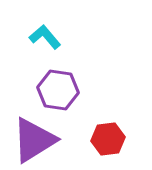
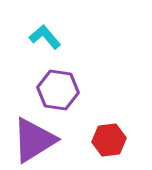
red hexagon: moved 1 px right, 1 px down
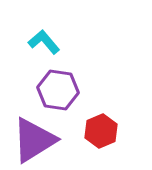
cyan L-shape: moved 1 px left, 5 px down
red hexagon: moved 8 px left, 9 px up; rotated 16 degrees counterclockwise
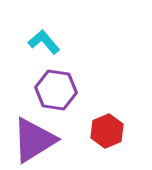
purple hexagon: moved 2 px left
red hexagon: moved 6 px right
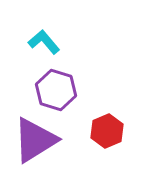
purple hexagon: rotated 9 degrees clockwise
purple triangle: moved 1 px right
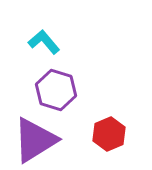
red hexagon: moved 2 px right, 3 px down
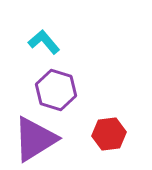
red hexagon: rotated 16 degrees clockwise
purple triangle: moved 1 px up
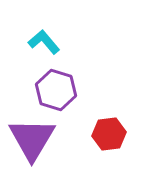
purple triangle: moved 3 px left; rotated 27 degrees counterclockwise
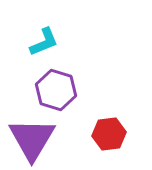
cyan L-shape: rotated 108 degrees clockwise
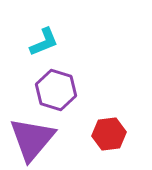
purple triangle: rotated 9 degrees clockwise
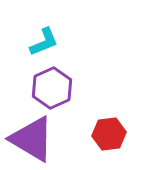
purple hexagon: moved 4 px left, 2 px up; rotated 18 degrees clockwise
purple triangle: rotated 39 degrees counterclockwise
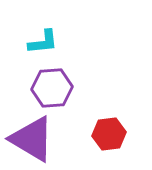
cyan L-shape: moved 1 px left; rotated 16 degrees clockwise
purple hexagon: rotated 21 degrees clockwise
